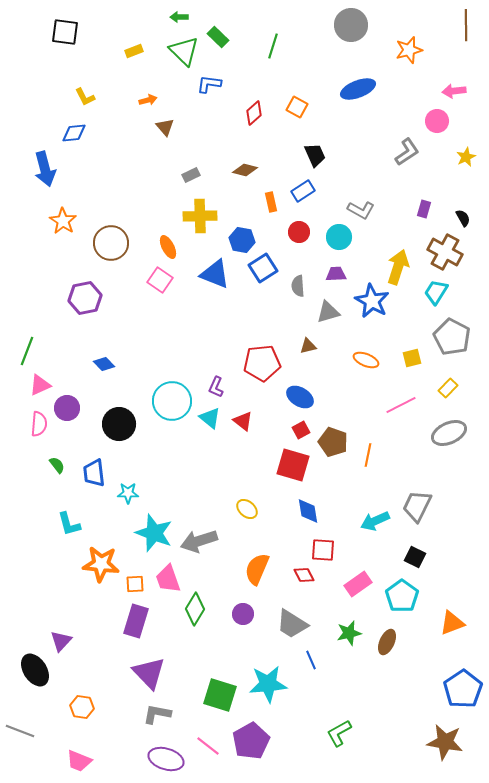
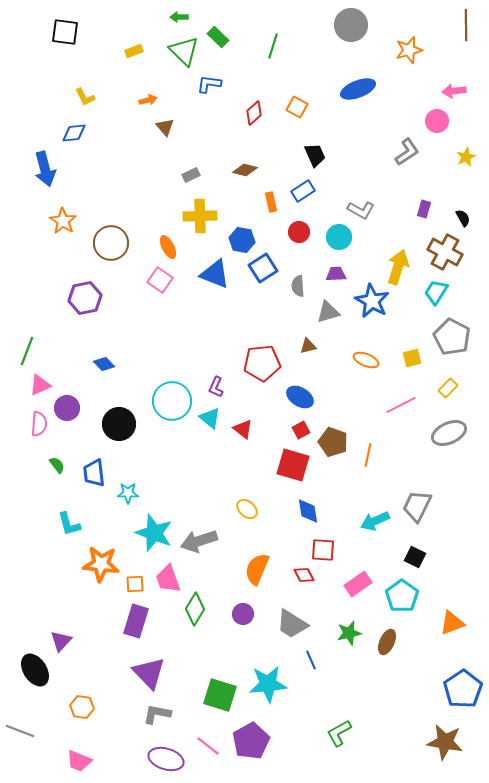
red triangle at (243, 421): moved 8 px down
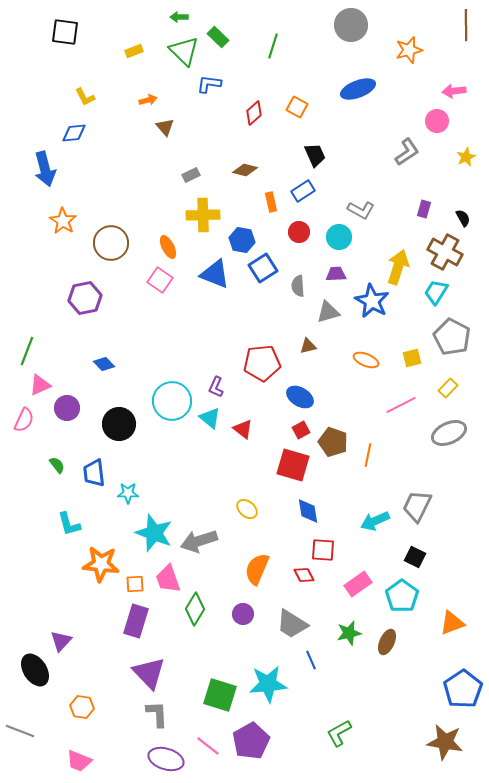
yellow cross at (200, 216): moved 3 px right, 1 px up
pink semicircle at (39, 424): moved 15 px left, 4 px up; rotated 20 degrees clockwise
gray L-shape at (157, 714): rotated 76 degrees clockwise
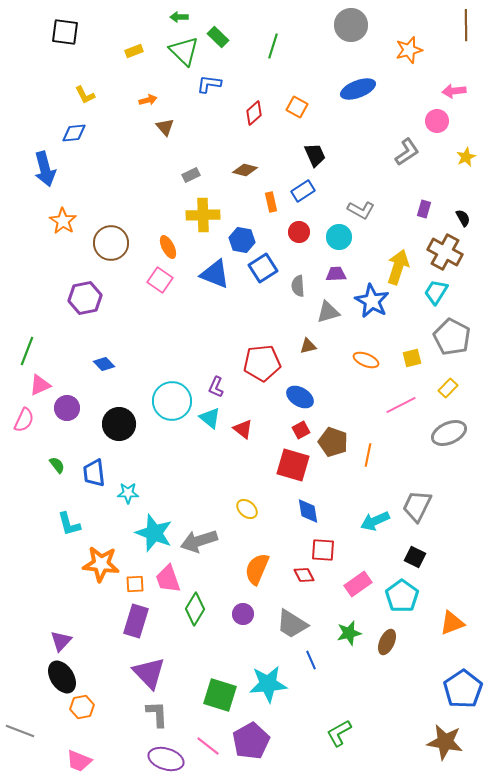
yellow L-shape at (85, 97): moved 2 px up
black ellipse at (35, 670): moved 27 px right, 7 px down
orange hexagon at (82, 707): rotated 20 degrees counterclockwise
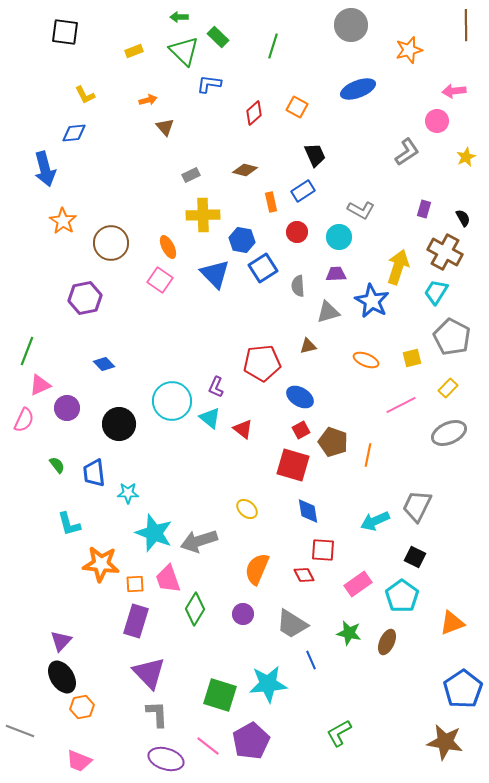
red circle at (299, 232): moved 2 px left
blue triangle at (215, 274): rotated 24 degrees clockwise
green star at (349, 633): rotated 25 degrees clockwise
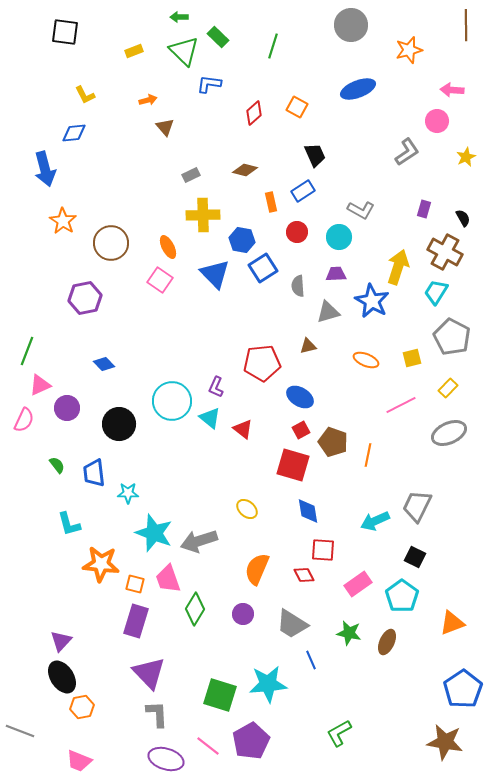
pink arrow at (454, 91): moved 2 px left, 1 px up; rotated 10 degrees clockwise
orange square at (135, 584): rotated 18 degrees clockwise
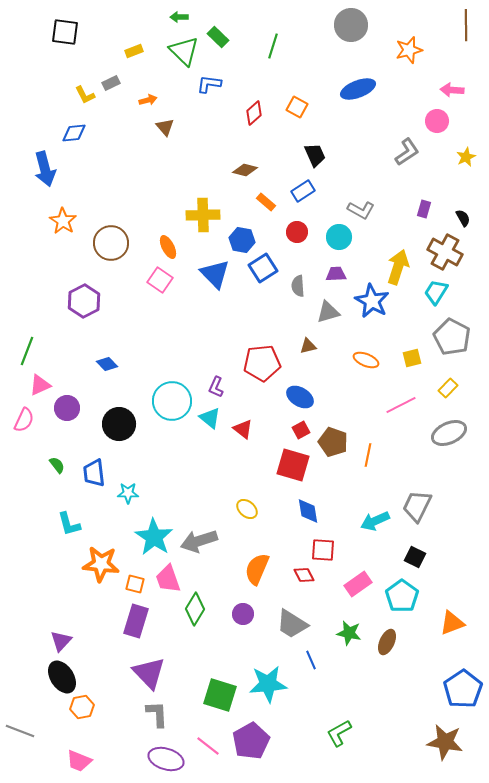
gray rectangle at (191, 175): moved 80 px left, 92 px up
orange rectangle at (271, 202): moved 5 px left; rotated 36 degrees counterclockwise
purple hexagon at (85, 298): moved 1 px left, 3 px down; rotated 16 degrees counterclockwise
blue diamond at (104, 364): moved 3 px right
cyan star at (154, 533): moved 4 px down; rotated 12 degrees clockwise
